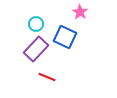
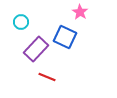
cyan circle: moved 15 px left, 2 px up
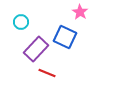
red line: moved 4 px up
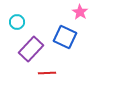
cyan circle: moved 4 px left
purple rectangle: moved 5 px left
red line: rotated 24 degrees counterclockwise
